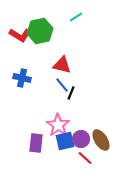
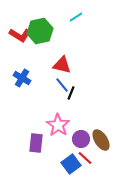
blue cross: rotated 18 degrees clockwise
blue square: moved 6 px right, 23 px down; rotated 24 degrees counterclockwise
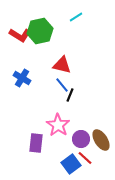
black line: moved 1 px left, 2 px down
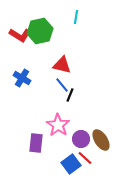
cyan line: rotated 48 degrees counterclockwise
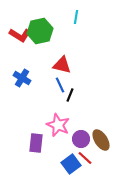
blue line: moved 2 px left; rotated 14 degrees clockwise
pink star: rotated 10 degrees counterclockwise
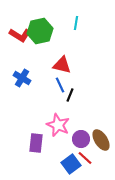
cyan line: moved 6 px down
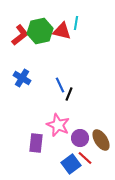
red L-shape: rotated 70 degrees counterclockwise
red triangle: moved 34 px up
black line: moved 1 px left, 1 px up
purple circle: moved 1 px left, 1 px up
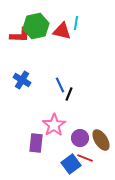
green hexagon: moved 4 px left, 5 px up
red L-shape: rotated 40 degrees clockwise
blue cross: moved 2 px down
pink star: moved 4 px left; rotated 15 degrees clockwise
red line: rotated 21 degrees counterclockwise
